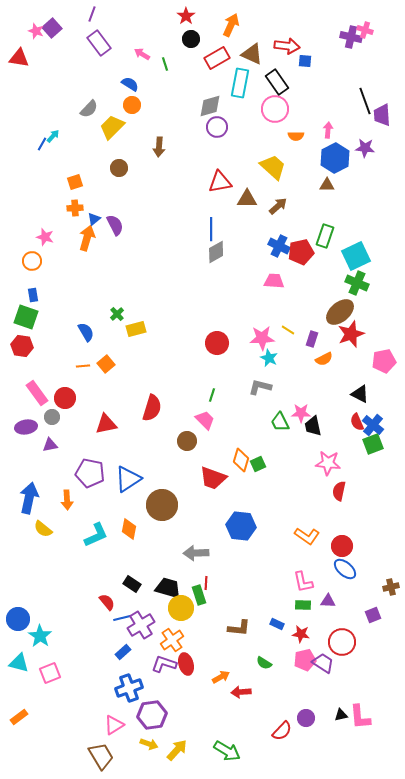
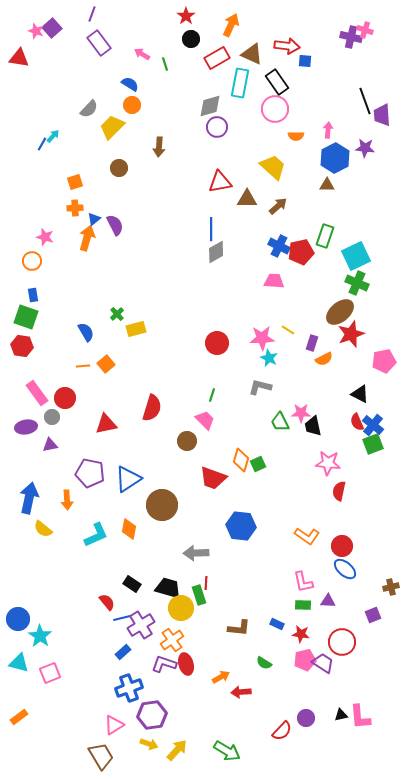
purple rectangle at (312, 339): moved 4 px down
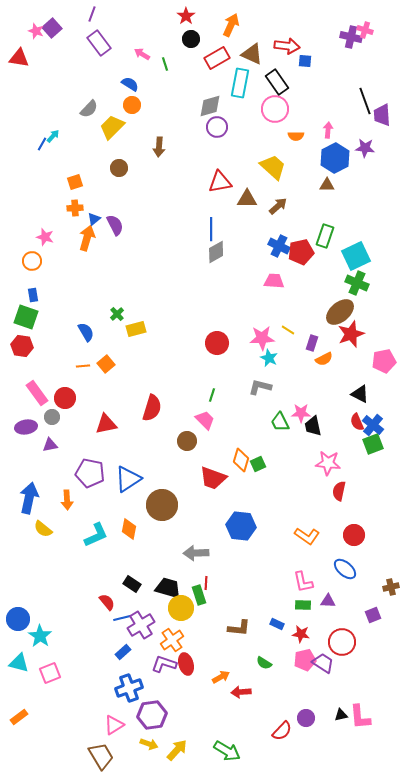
red circle at (342, 546): moved 12 px right, 11 px up
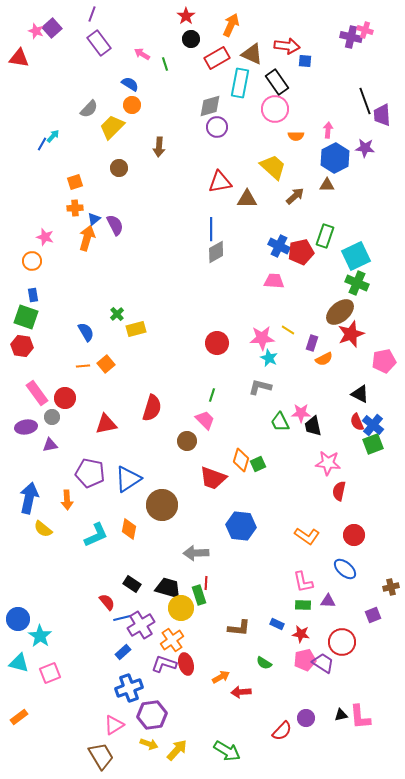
brown arrow at (278, 206): moved 17 px right, 10 px up
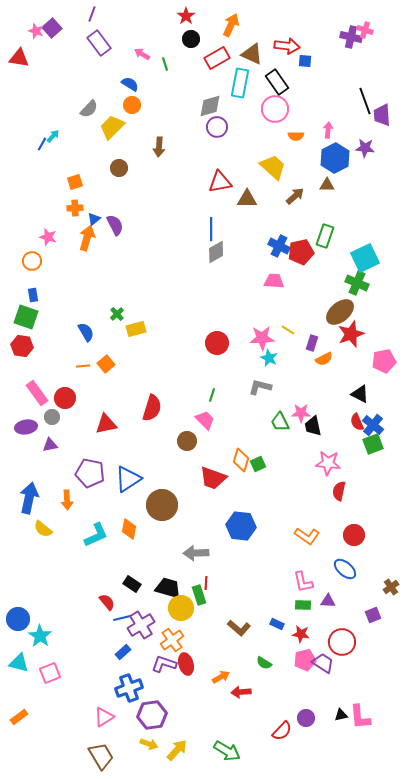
pink star at (45, 237): moved 3 px right
cyan square at (356, 256): moved 9 px right, 2 px down
brown cross at (391, 587): rotated 21 degrees counterclockwise
brown L-shape at (239, 628): rotated 35 degrees clockwise
pink triangle at (114, 725): moved 10 px left, 8 px up
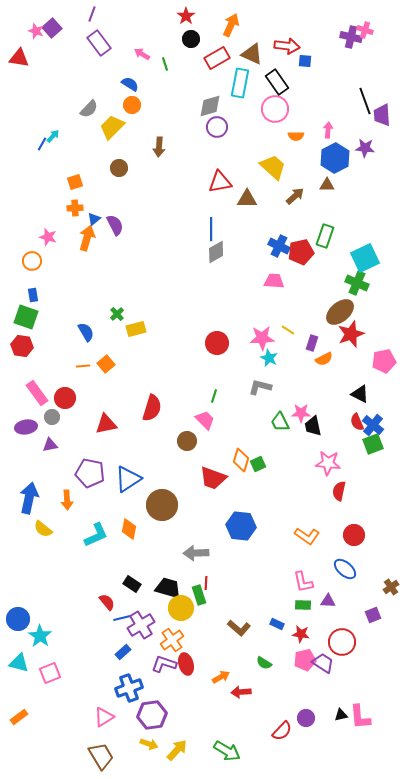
green line at (212, 395): moved 2 px right, 1 px down
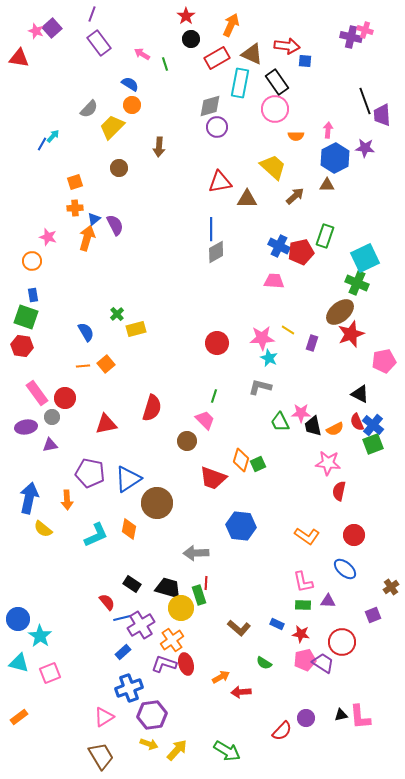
orange semicircle at (324, 359): moved 11 px right, 70 px down
brown circle at (162, 505): moved 5 px left, 2 px up
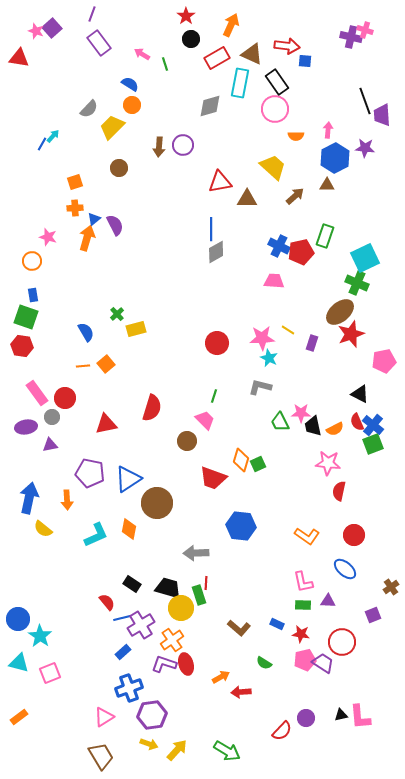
purple circle at (217, 127): moved 34 px left, 18 px down
